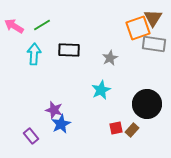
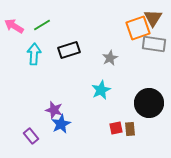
black rectangle: rotated 20 degrees counterclockwise
black circle: moved 2 px right, 1 px up
brown rectangle: moved 2 px left, 1 px up; rotated 48 degrees counterclockwise
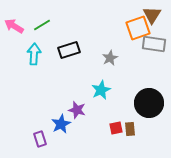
brown triangle: moved 1 px left, 3 px up
purple star: moved 23 px right
purple rectangle: moved 9 px right, 3 px down; rotated 21 degrees clockwise
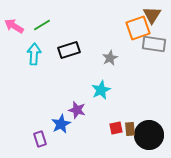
black circle: moved 32 px down
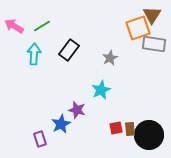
green line: moved 1 px down
black rectangle: rotated 35 degrees counterclockwise
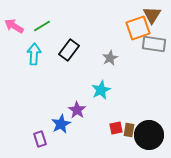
purple star: rotated 18 degrees clockwise
brown rectangle: moved 1 px left, 1 px down; rotated 16 degrees clockwise
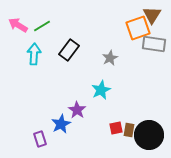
pink arrow: moved 4 px right, 1 px up
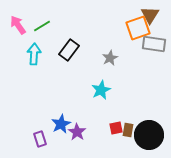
brown triangle: moved 2 px left
pink arrow: rotated 24 degrees clockwise
purple star: moved 22 px down
brown rectangle: moved 1 px left
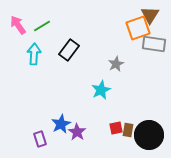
gray star: moved 6 px right, 6 px down
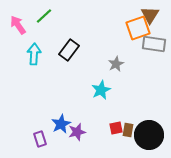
green line: moved 2 px right, 10 px up; rotated 12 degrees counterclockwise
purple star: rotated 24 degrees clockwise
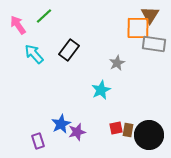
orange square: rotated 20 degrees clockwise
cyan arrow: rotated 45 degrees counterclockwise
gray star: moved 1 px right, 1 px up
purple rectangle: moved 2 px left, 2 px down
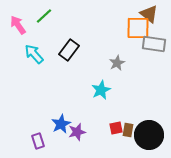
brown triangle: moved 1 px left, 1 px up; rotated 24 degrees counterclockwise
